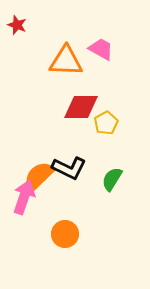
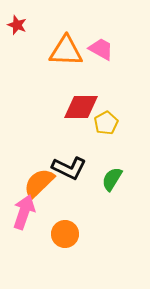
orange triangle: moved 10 px up
orange semicircle: moved 7 px down
pink arrow: moved 15 px down
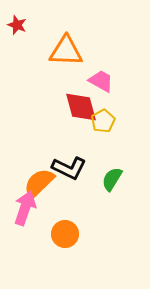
pink trapezoid: moved 32 px down
red diamond: rotated 75 degrees clockwise
yellow pentagon: moved 3 px left, 2 px up
pink arrow: moved 1 px right, 4 px up
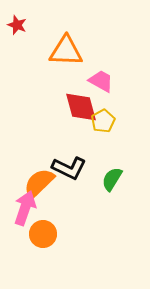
orange circle: moved 22 px left
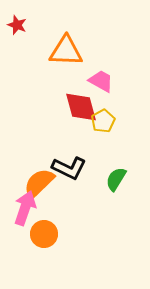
green semicircle: moved 4 px right
orange circle: moved 1 px right
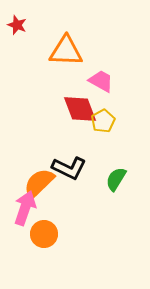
red diamond: moved 1 px left, 2 px down; rotated 6 degrees counterclockwise
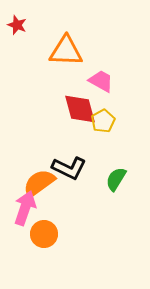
red diamond: rotated 6 degrees clockwise
orange semicircle: rotated 8 degrees clockwise
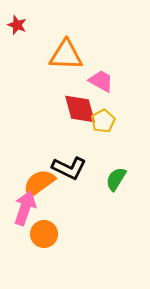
orange triangle: moved 4 px down
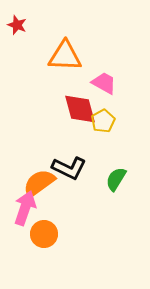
orange triangle: moved 1 px left, 1 px down
pink trapezoid: moved 3 px right, 2 px down
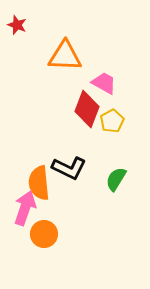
red diamond: moved 7 px right; rotated 36 degrees clockwise
yellow pentagon: moved 9 px right
orange semicircle: rotated 60 degrees counterclockwise
